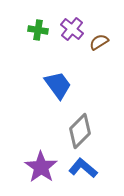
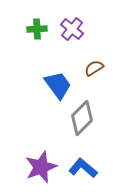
green cross: moved 1 px left, 1 px up; rotated 12 degrees counterclockwise
brown semicircle: moved 5 px left, 26 px down
gray diamond: moved 2 px right, 13 px up
purple star: rotated 16 degrees clockwise
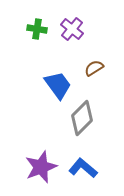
green cross: rotated 12 degrees clockwise
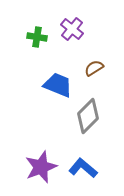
green cross: moved 8 px down
blue trapezoid: rotated 32 degrees counterclockwise
gray diamond: moved 6 px right, 2 px up
